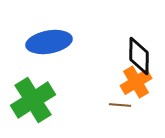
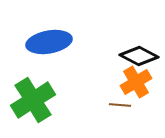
black diamond: rotated 63 degrees counterclockwise
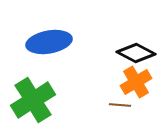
black diamond: moved 3 px left, 3 px up
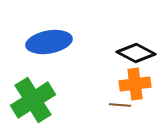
orange cross: moved 1 px left, 2 px down; rotated 24 degrees clockwise
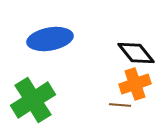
blue ellipse: moved 1 px right, 3 px up
black diamond: rotated 24 degrees clockwise
orange cross: rotated 12 degrees counterclockwise
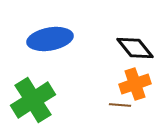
black diamond: moved 1 px left, 5 px up
